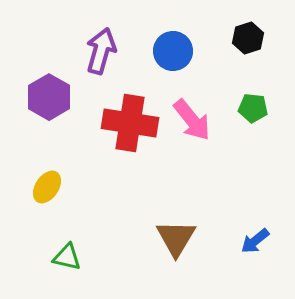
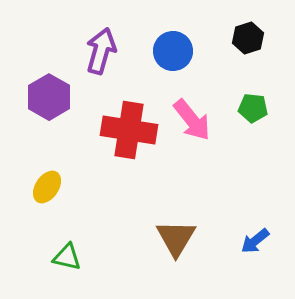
red cross: moved 1 px left, 7 px down
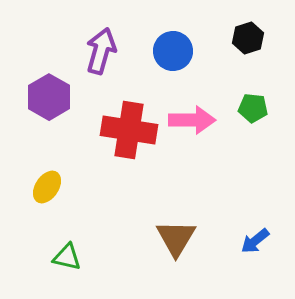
pink arrow: rotated 51 degrees counterclockwise
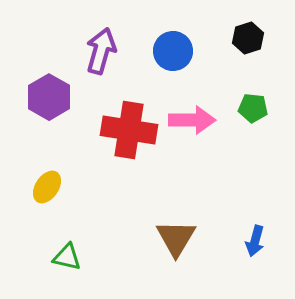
blue arrow: rotated 36 degrees counterclockwise
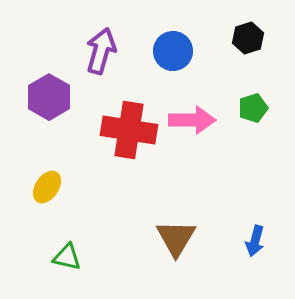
green pentagon: rotated 24 degrees counterclockwise
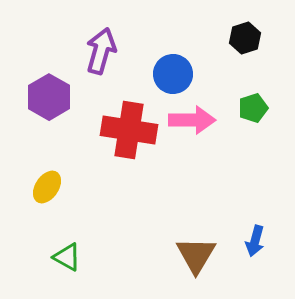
black hexagon: moved 3 px left
blue circle: moved 23 px down
brown triangle: moved 20 px right, 17 px down
green triangle: rotated 16 degrees clockwise
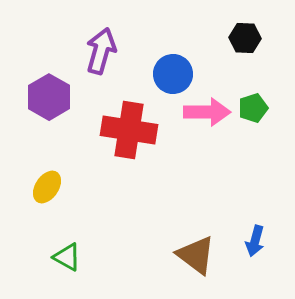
black hexagon: rotated 20 degrees clockwise
pink arrow: moved 15 px right, 8 px up
brown triangle: rotated 24 degrees counterclockwise
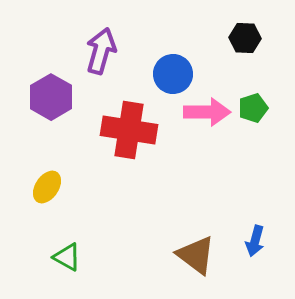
purple hexagon: moved 2 px right
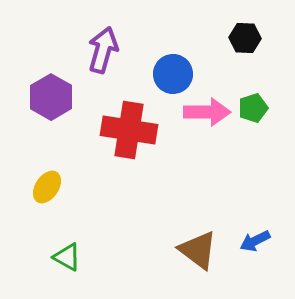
purple arrow: moved 2 px right, 1 px up
blue arrow: rotated 48 degrees clockwise
brown triangle: moved 2 px right, 5 px up
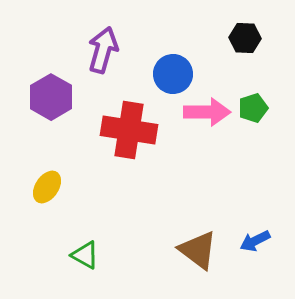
green triangle: moved 18 px right, 2 px up
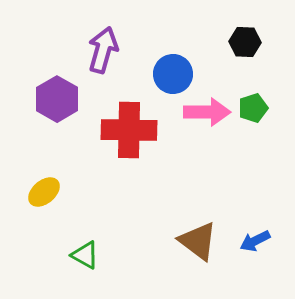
black hexagon: moved 4 px down
purple hexagon: moved 6 px right, 2 px down
red cross: rotated 8 degrees counterclockwise
yellow ellipse: moved 3 px left, 5 px down; rotated 16 degrees clockwise
brown triangle: moved 9 px up
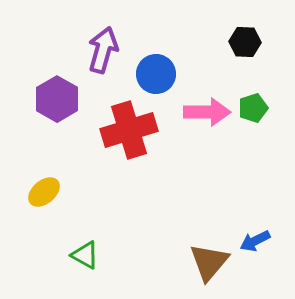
blue circle: moved 17 px left
red cross: rotated 18 degrees counterclockwise
brown triangle: moved 11 px right, 21 px down; rotated 33 degrees clockwise
